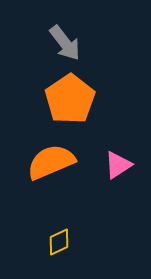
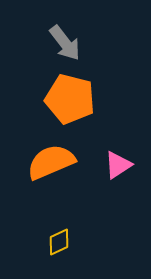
orange pentagon: rotated 24 degrees counterclockwise
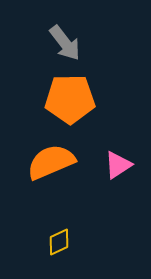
orange pentagon: rotated 15 degrees counterclockwise
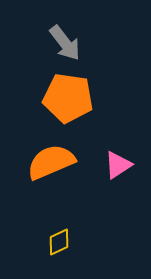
orange pentagon: moved 2 px left, 1 px up; rotated 9 degrees clockwise
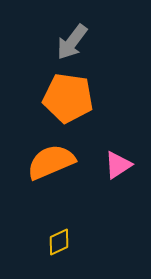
gray arrow: moved 7 px right, 1 px up; rotated 75 degrees clockwise
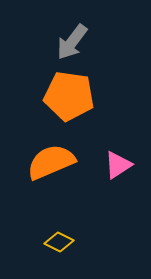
orange pentagon: moved 1 px right, 2 px up
yellow diamond: rotated 52 degrees clockwise
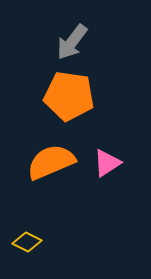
pink triangle: moved 11 px left, 2 px up
yellow diamond: moved 32 px left
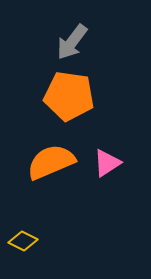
yellow diamond: moved 4 px left, 1 px up
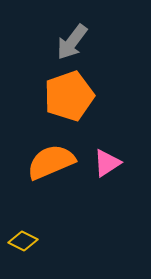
orange pentagon: rotated 27 degrees counterclockwise
